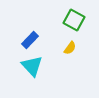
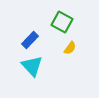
green square: moved 12 px left, 2 px down
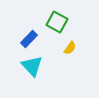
green square: moved 5 px left
blue rectangle: moved 1 px left, 1 px up
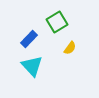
green square: rotated 30 degrees clockwise
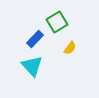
blue rectangle: moved 6 px right
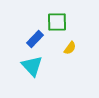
green square: rotated 30 degrees clockwise
